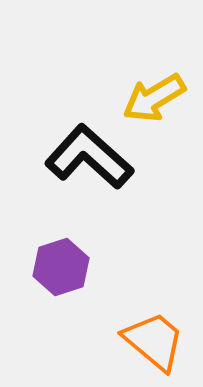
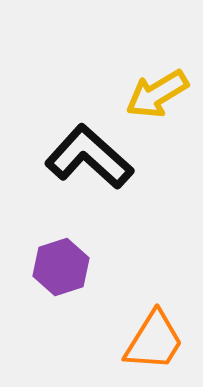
yellow arrow: moved 3 px right, 4 px up
orange trapezoid: rotated 82 degrees clockwise
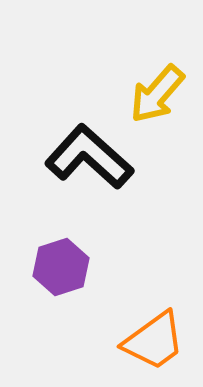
yellow arrow: rotated 18 degrees counterclockwise
orange trapezoid: rotated 22 degrees clockwise
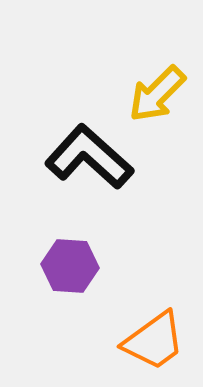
yellow arrow: rotated 4 degrees clockwise
purple hexagon: moved 9 px right, 1 px up; rotated 22 degrees clockwise
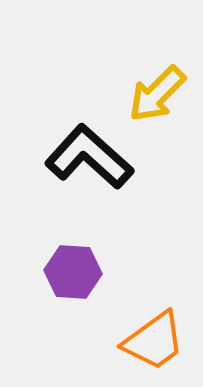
purple hexagon: moved 3 px right, 6 px down
